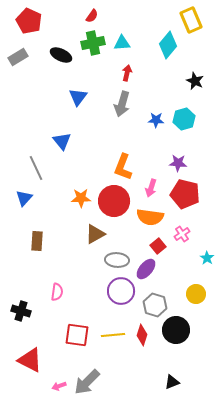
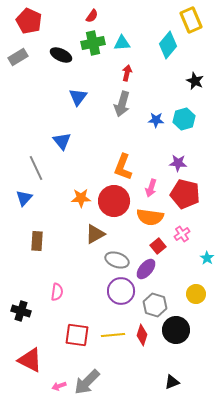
gray ellipse at (117, 260): rotated 15 degrees clockwise
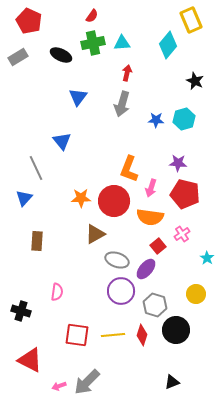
orange L-shape at (123, 167): moved 6 px right, 2 px down
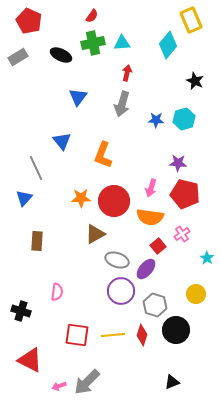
orange L-shape at (129, 169): moved 26 px left, 14 px up
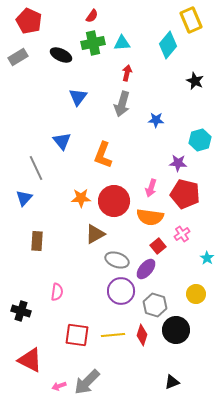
cyan hexagon at (184, 119): moved 16 px right, 21 px down
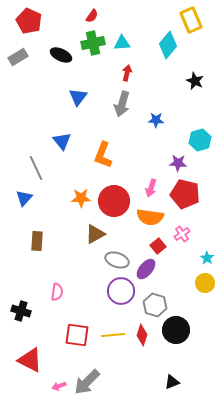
yellow circle at (196, 294): moved 9 px right, 11 px up
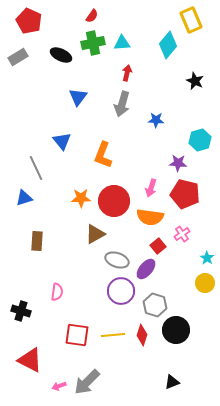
blue triangle at (24, 198): rotated 30 degrees clockwise
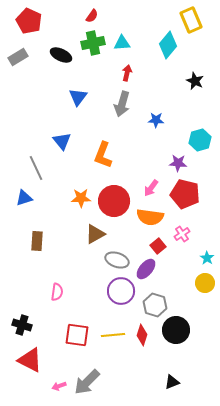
pink arrow at (151, 188): rotated 18 degrees clockwise
black cross at (21, 311): moved 1 px right, 14 px down
